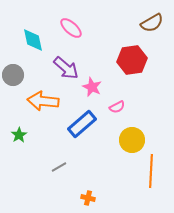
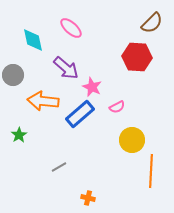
brown semicircle: rotated 15 degrees counterclockwise
red hexagon: moved 5 px right, 3 px up; rotated 12 degrees clockwise
blue rectangle: moved 2 px left, 10 px up
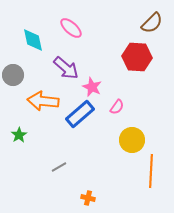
pink semicircle: rotated 28 degrees counterclockwise
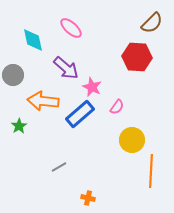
green star: moved 9 px up
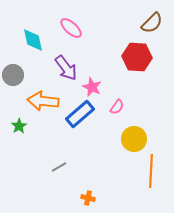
purple arrow: rotated 12 degrees clockwise
yellow circle: moved 2 px right, 1 px up
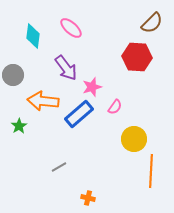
cyan diamond: moved 4 px up; rotated 20 degrees clockwise
pink star: rotated 30 degrees clockwise
pink semicircle: moved 2 px left
blue rectangle: moved 1 px left
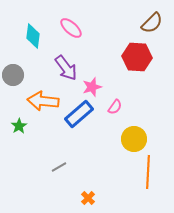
orange line: moved 3 px left, 1 px down
orange cross: rotated 32 degrees clockwise
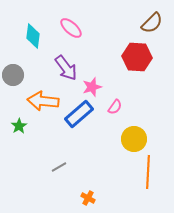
orange cross: rotated 16 degrees counterclockwise
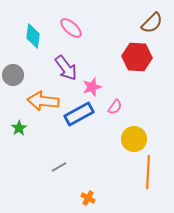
blue rectangle: rotated 12 degrees clockwise
green star: moved 2 px down
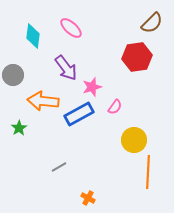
red hexagon: rotated 12 degrees counterclockwise
yellow circle: moved 1 px down
